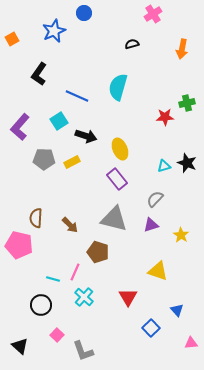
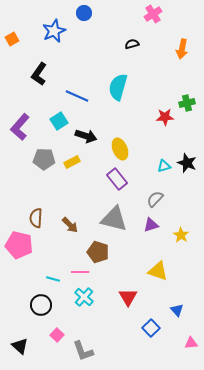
pink line: moved 5 px right; rotated 66 degrees clockwise
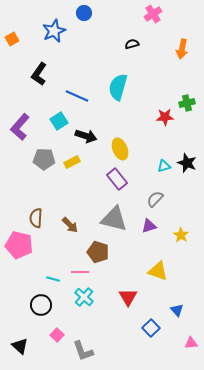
purple triangle: moved 2 px left, 1 px down
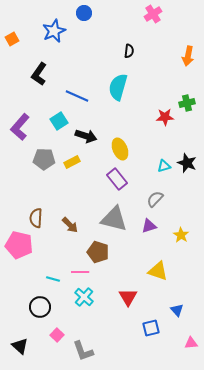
black semicircle: moved 3 px left, 7 px down; rotated 112 degrees clockwise
orange arrow: moved 6 px right, 7 px down
black circle: moved 1 px left, 2 px down
blue square: rotated 30 degrees clockwise
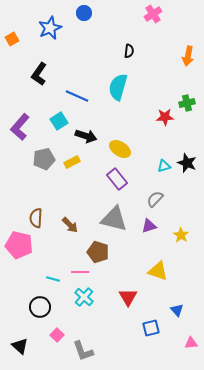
blue star: moved 4 px left, 3 px up
yellow ellipse: rotated 35 degrees counterclockwise
gray pentagon: rotated 15 degrees counterclockwise
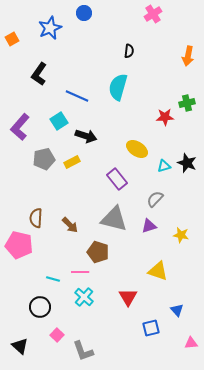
yellow ellipse: moved 17 px right
yellow star: rotated 21 degrees counterclockwise
